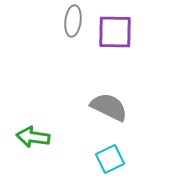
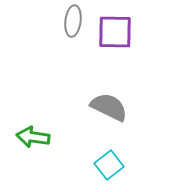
cyan square: moved 1 px left, 6 px down; rotated 12 degrees counterclockwise
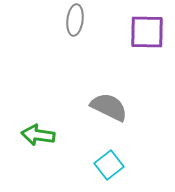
gray ellipse: moved 2 px right, 1 px up
purple square: moved 32 px right
green arrow: moved 5 px right, 2 px up
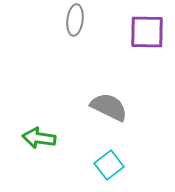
green arrow: moved 1 px right, 3 px down
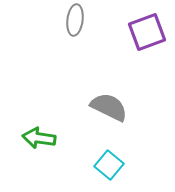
purple square: rotated 21 degrees counterclockwise
cyan square: rotated 12 degrees counterclockwise
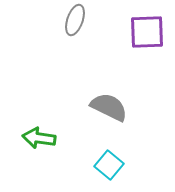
gray ellipse: rotated 12 degrees clockwise
purple square: rotated 18 degrees clockwise
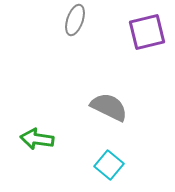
purple square: rotated 12 degrees counterclockwise
green arrow: moved 2 px left, 1 px down
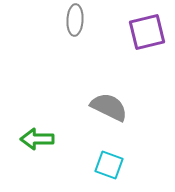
gray ellipse: rotated 16 degrees counterclockwise
green arrow: rotated 8 degrees counterclockwise
cyan square: rotated 20 degrees counterclockwise
